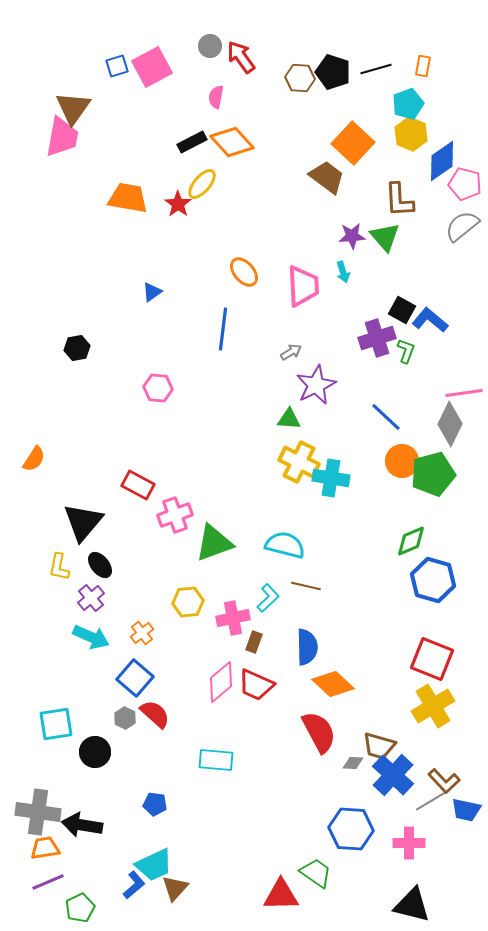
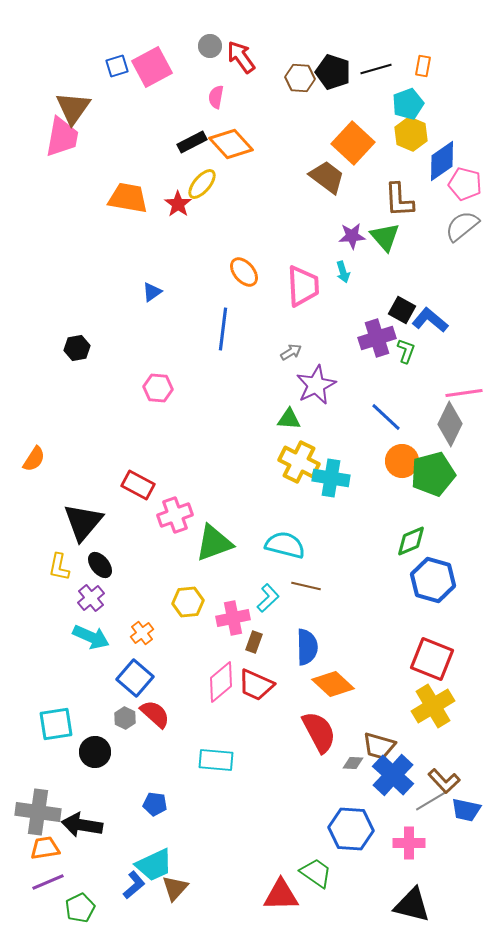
orange diamond at (232, 142): moved 1 px left, 2 px down
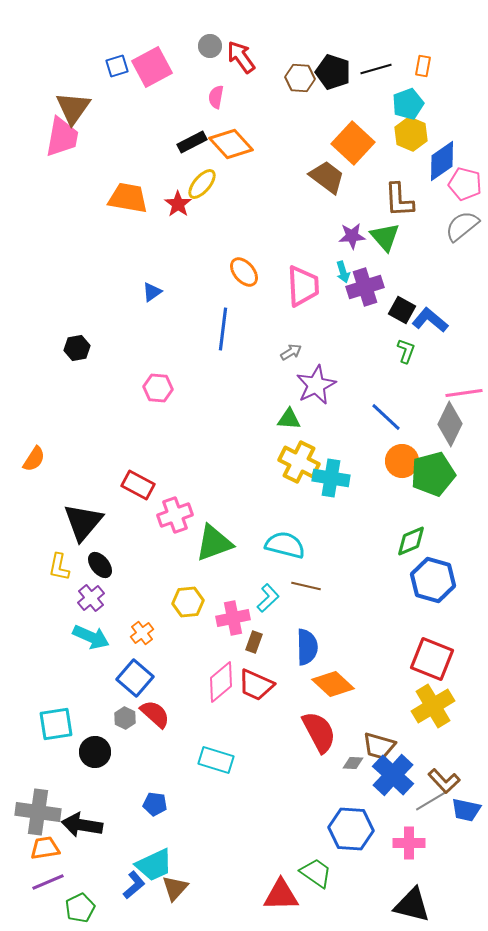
purple cross at (377, 338): moved 12 px left, 51 px up
cyan rectangle at (216, 760): rotated 12 degrees clockwise
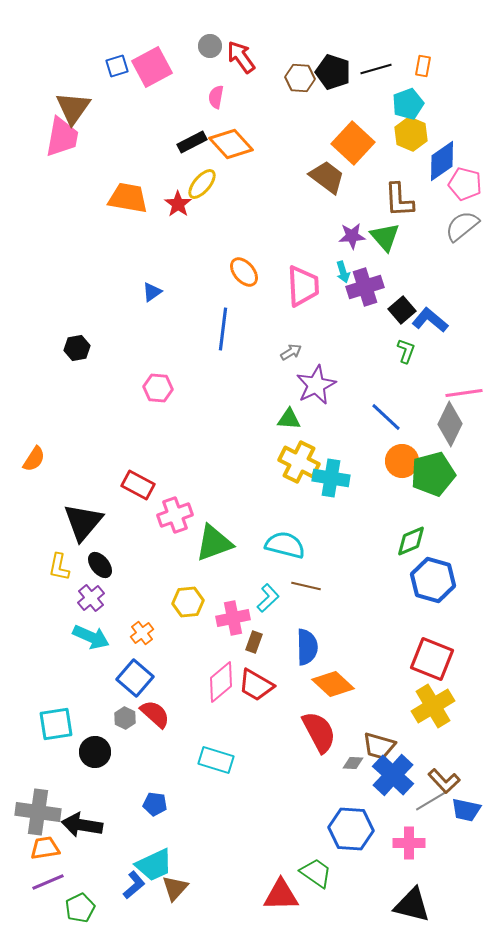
black square at (402, 310): rotated 20 degrees clockwise
red trapezoid at (256, 685): rotated 6 degrees clockwise
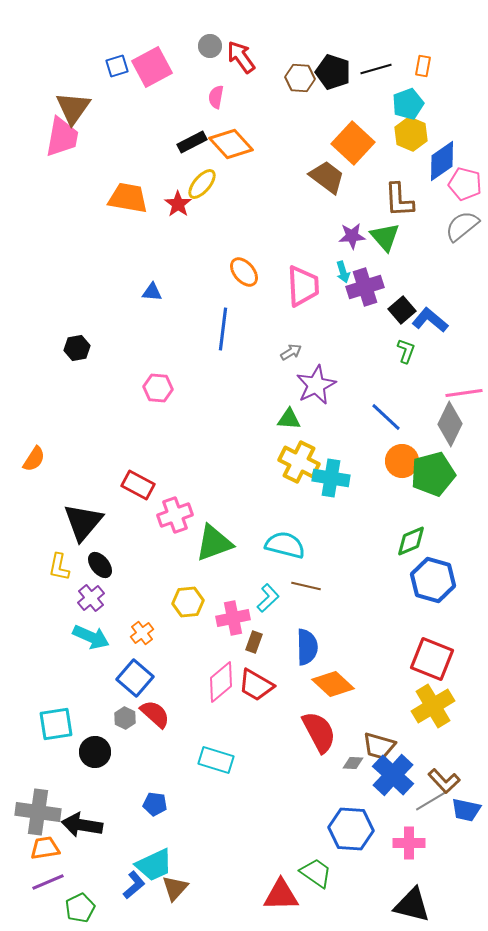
blue triangle at (152, 292): rotated 40 degrees clockwise
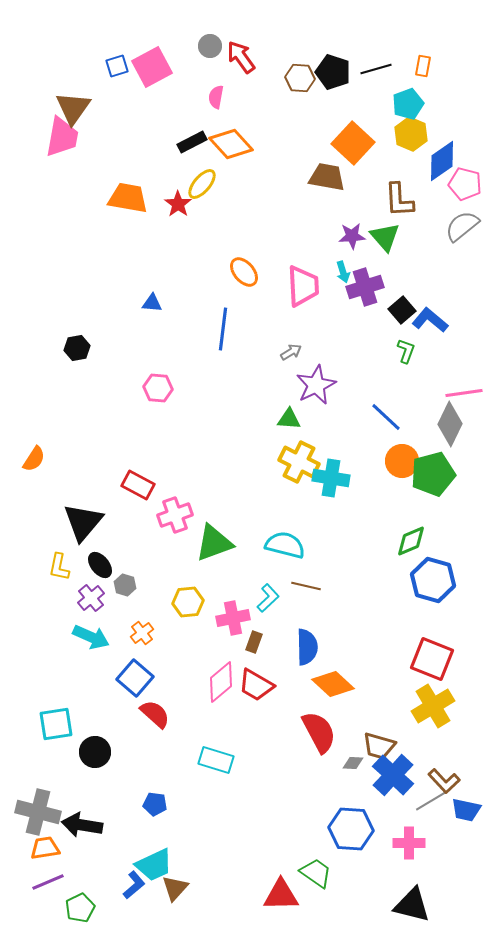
brown trapezoid at (327, 177): rotated 27 degrees counterclockwise
blue triangle at (152, 292): moved 11 px down
gray hexagon at (125, 718): moved 133 px up; rotated 10 degrees counterclockwise
gray cross at (38, 812): rotated 6 degrees clockwise
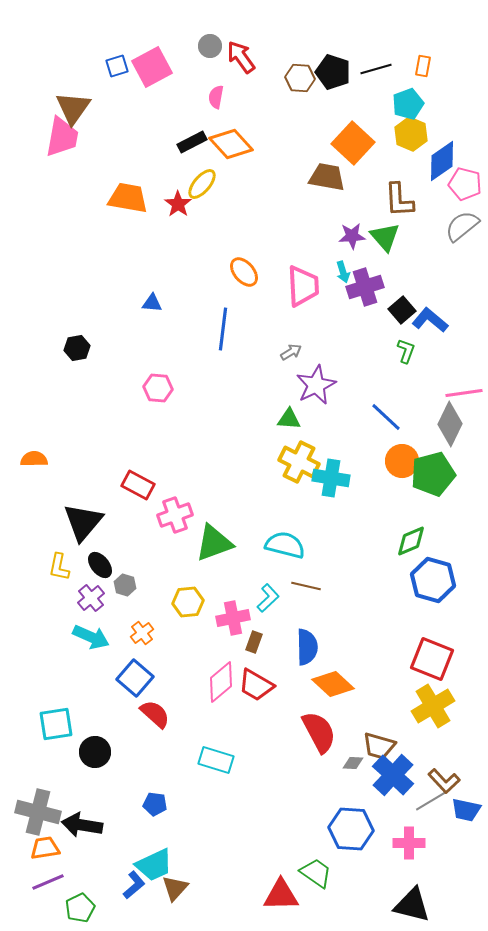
orange semicircle at (34, 459): rotated 124 degrees counterclockwise
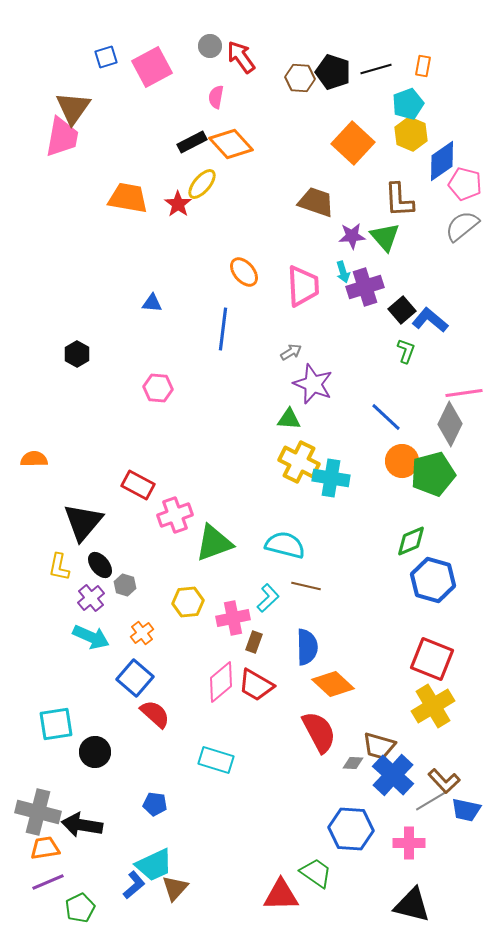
blue square at (117, 66): moved 11 px left, 9 px up
brown trapezoid at (327, 177): moved 11 px left, 25 px down; rotated 9 degrees clockwise
black hexagon at (77, 348): moved 6 px down; rotated 20 degrees counterclockwise
purple star at (316, 385): moved 3 px left, 1 px up; rotated 24 degrees counterclockwise
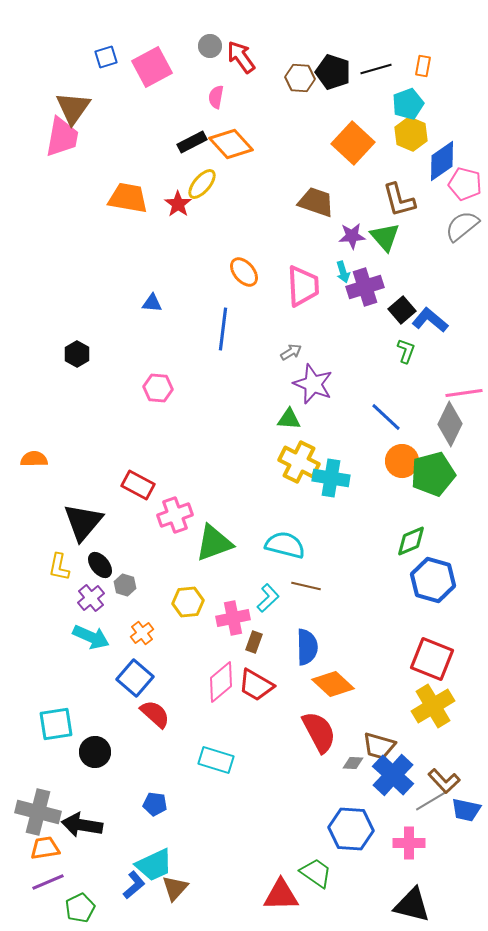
brown L-shape at (399, 200): rotated 12 degrees counterclockwise
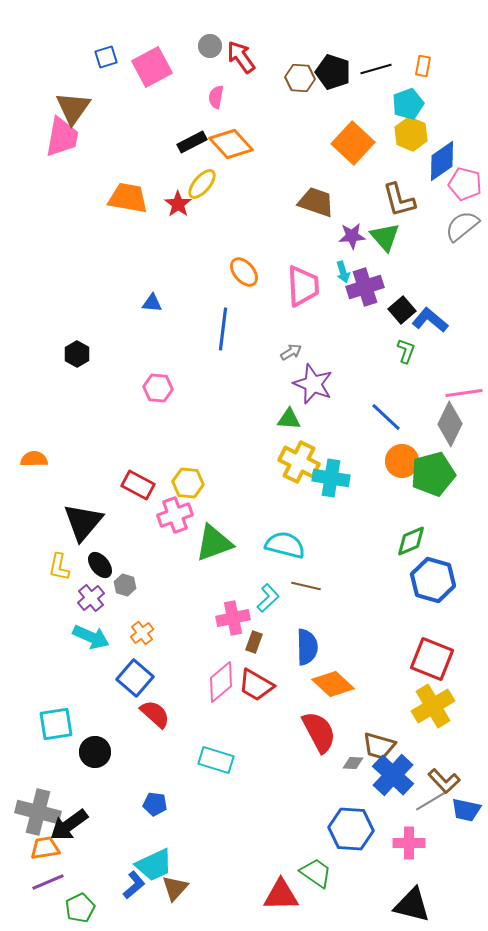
yellow hexagon at (188, 602): moved 119 px up; rotated 12 degrees clockwise
black arrow at (82, 825): moved 13 px left; rotated 45 degrees counterclockwise
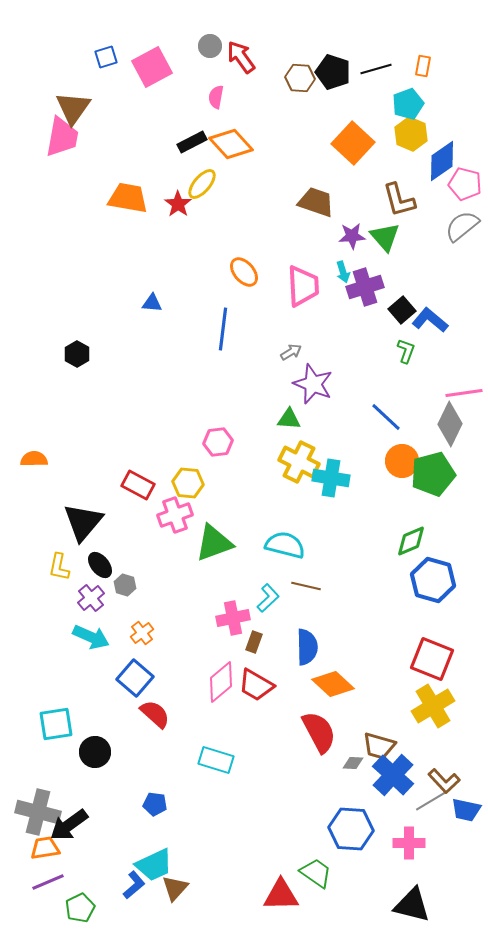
pink hexagon at (158, 388): moved 60 px right, 54 px down; rotated 12 degrees counterclockwise
